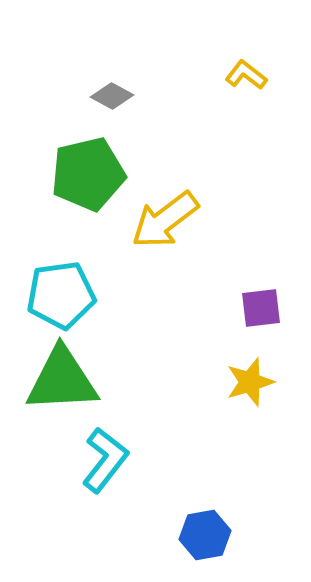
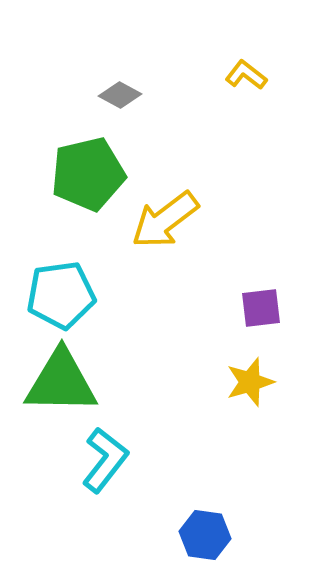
gray diamond: moved 8 px right, 1 px up
green triangle: moved 1 px left, 2 px down; rotated 4 degrees clockwise
blue hexagon: rotated 18 degrees clockwise
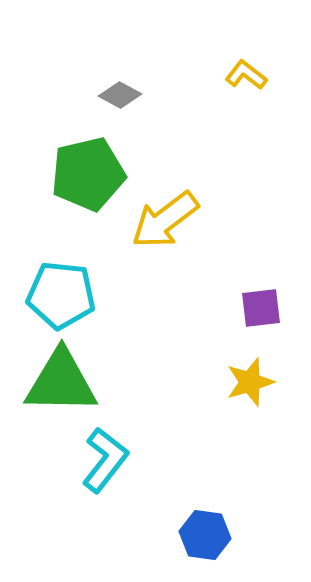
cyan pentagon: rotated 14 degrees clockwise
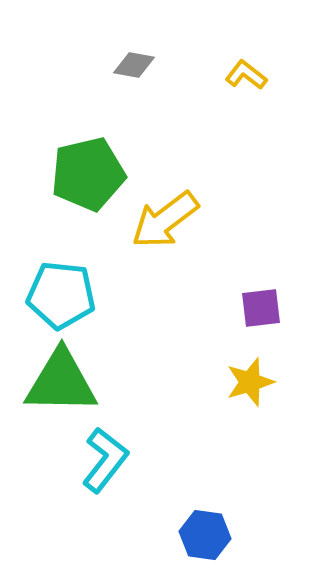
gray diamond: moved 14 px right, 30 px up; rotated 18 degrees counterclockwise
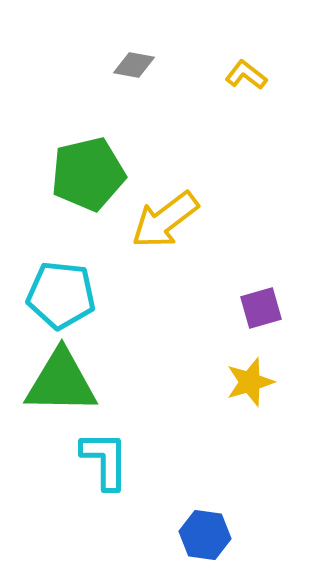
purple square: rotated 9 degrees counterclockwise
cyan L-shape: rotated 38 degrees counterclockwise
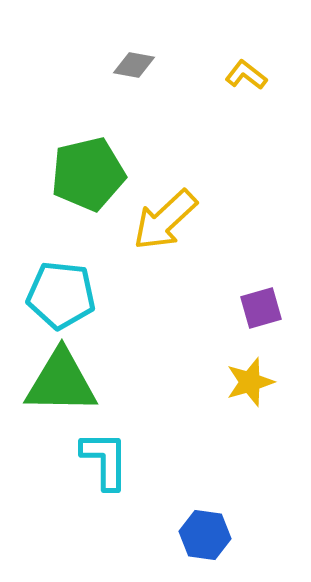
yellow arrow: rotated 6 degrees counterclockwise
